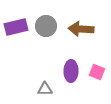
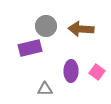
purple rectangle: moved 14 px right, 21 px down
pink square: rotated 14 degrees clockwise
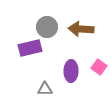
gray circle: moved 1 px right, 1 px down
pink square: moved 2 px right, 5 px up
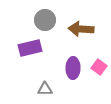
gray circle: moved 2 px left, 7 px up
purple ellipse: moved 2 px right, 3 px up
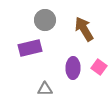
brown arrow: moved 3 px right; rotated 55 degrees clockwise
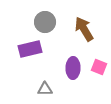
gray circle: moved 2 px down
purple rectangle: moved 1 px down
pink square: rotated 14 degrees counterclockwise
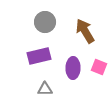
brown arrow: moved 1 px right, 2 px down
purple rectangle: moved 9 px right, 7 px down
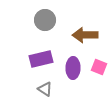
gray circle: moved 2 px up
brown arrow: moved 4 px down; rotated 60 degrees counterclockwise
purple rectangle: moved 2 px right, 3 px down
gray triangle: rotated 35 degrees clockwise
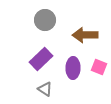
purple rectangle: rotated 30 degrees counterclockwise
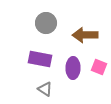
gray circle: moved 1 px right, 3 px down
purple rectangle: moved 1 px left; rotated 55 degrees clockwise
